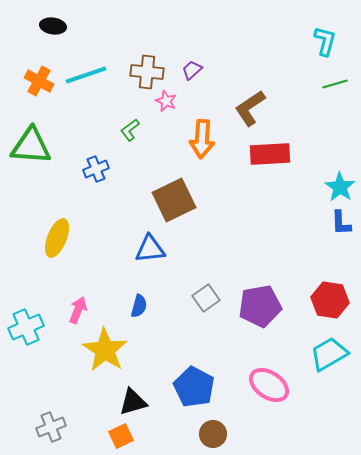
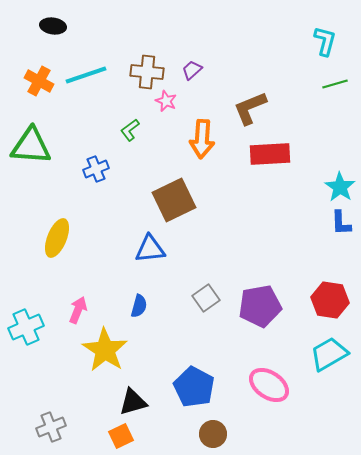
brown L-shape: rotated 12 degrees clockwise
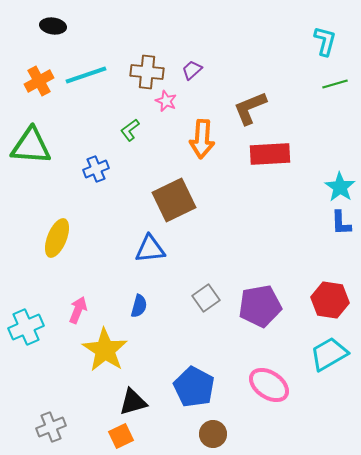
orange cross: rotated 32 degrees clockwise
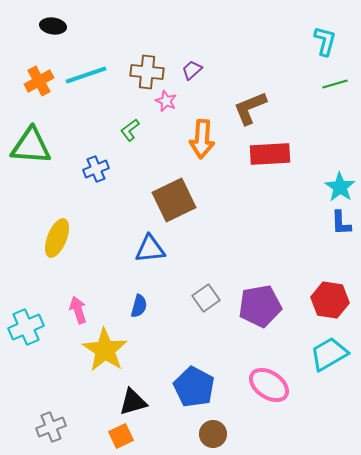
pink arrow: rotated 40 degrees counterclockwise
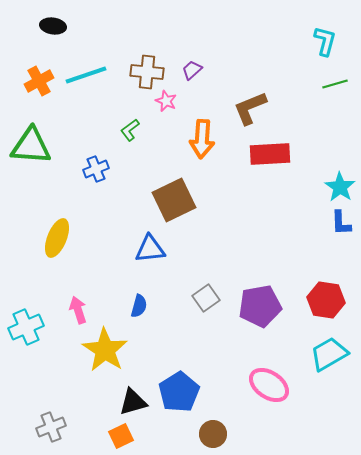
red hexagon: moved 4 px left
blue pentagon: moved 15 px left, 5 px down; rotated 12 degrees clockwise
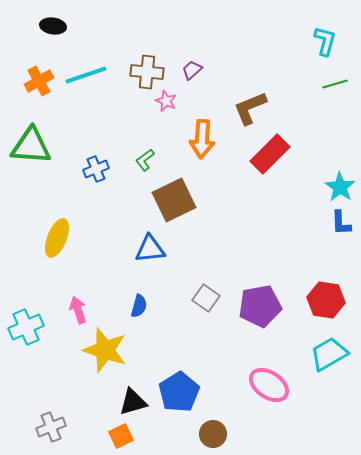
green L-shape: moved 15 px right, 30 px down
red rectangle: rotated 42 degrees counterclockwise
gray square: rotated 20 degrees counterclockwise
yellow star: rotated 15 degrees counterclockwise
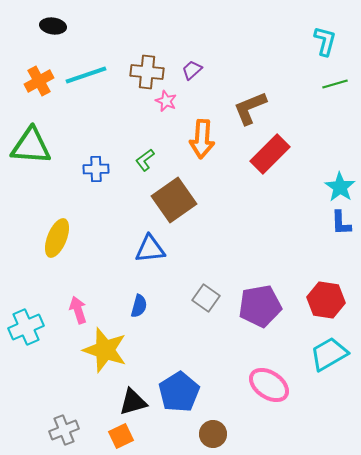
blue cross: rotated 20 degrees clockwise
brown square: rotated 9 degrees counterclockwise
gray cross: moved 13 px right, 3 px down
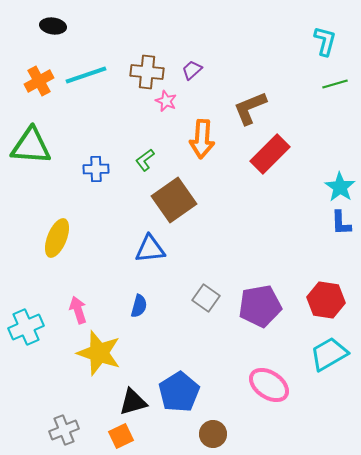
yellow star: moved 6 px left, 3 px down
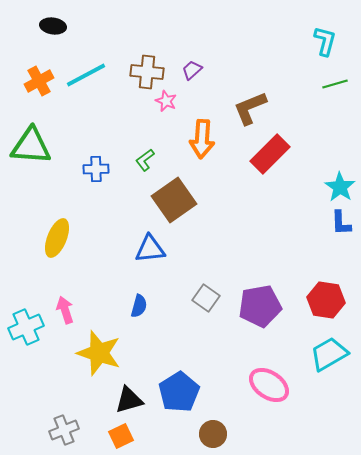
cyan line: rotated 9 degrees counterclockwise
pink arrow: moved 13 px left
black triangle: moved 4 px left, 2 px up
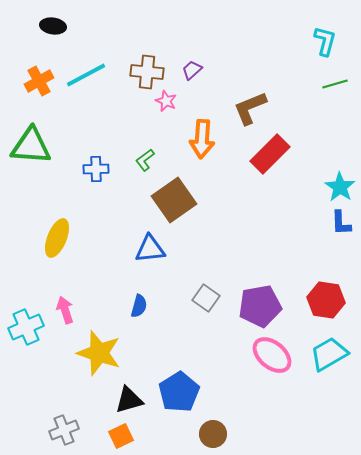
pink ellipse: moved 3 px right, 30 px up; rotated 6 degrees clockwise
